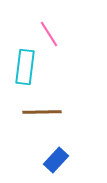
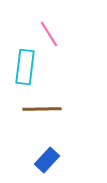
brown line: moved 3 px up
blue rectangle: moved 9 px left
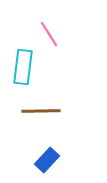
cyan rectangle: moved 2 px left
brown line: moved 1 px left, 2 px down
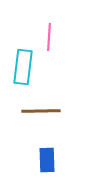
pink line: moved 3 px down; rotated 36 degrees clockwise
blue rectangle: rotated 45 degrees counterclockwise
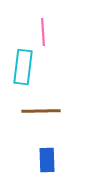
pink line: moved 6 px left, 5 px up; rotated 8 degrees counterclockwise
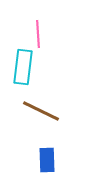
pink line: moved 5 px left, 2 px down
brown line: rotated 27 degrees clockwise
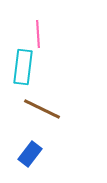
brown line: moved 1 px right, 2 px up
blue rectangle: moved 17 px left, 6 px up; rotated 40 degrees clockwise
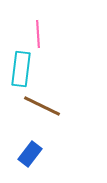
cyan rectangle: moved 2 px left, 2 px down
brown line: moved 3 px up
